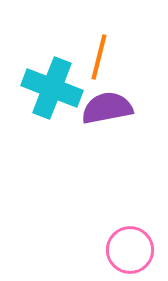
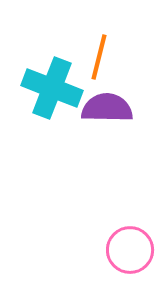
purple semicircle: rotated 12 degrees clockwise
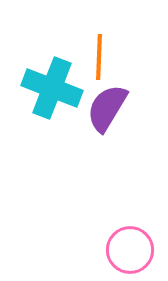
orange line: rotated 12 degrees counterclockwise
purple semicircle: rotated 60 degrees counterclockwise
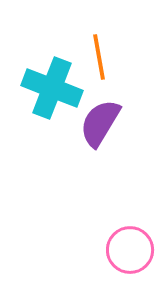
orange line: rotated 12 degrees counterclockwise
purple semicircle: moved 7 px left, 15 px down
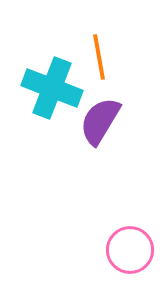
purple semicircle: moved 2 px up
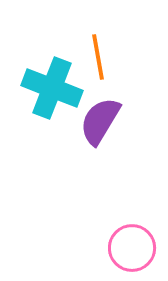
orange line: moved 1 px left
pink circle: moved 2 px right, 2 px up
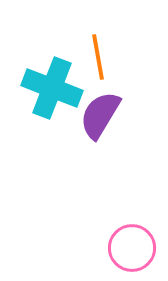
purple semicircle: moved 6 px up
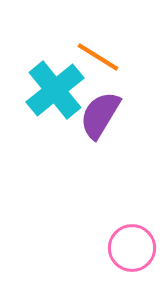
orange line: rotated 48 degrees counterclockwise
cyan cross: moved 3 px right, 2 px down; rotated 30 degrees clockwise
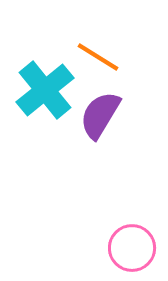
cyan cross: moved 10 px left
